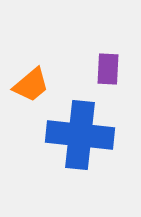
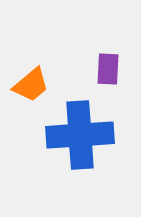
blue cross: rotated 10 degrees counterclockwise
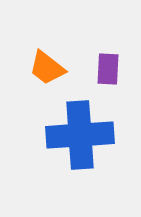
orange trapezoid: moved 16 px right, 17 px up; rotated 78 degrees clockwise
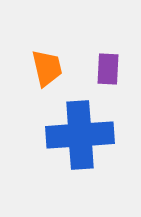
orange trapezoid: rotated 141 degrees counterclockwise
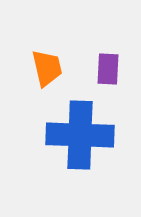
blue cross: rotated 6 degrees clockwise
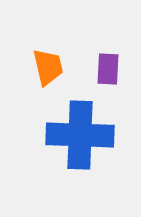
orange trapezoid: moved 1 px right, 1 px up
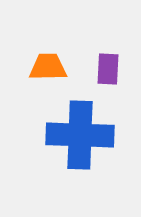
orange trapezoid: rotated 78 degrees counterclockwise
